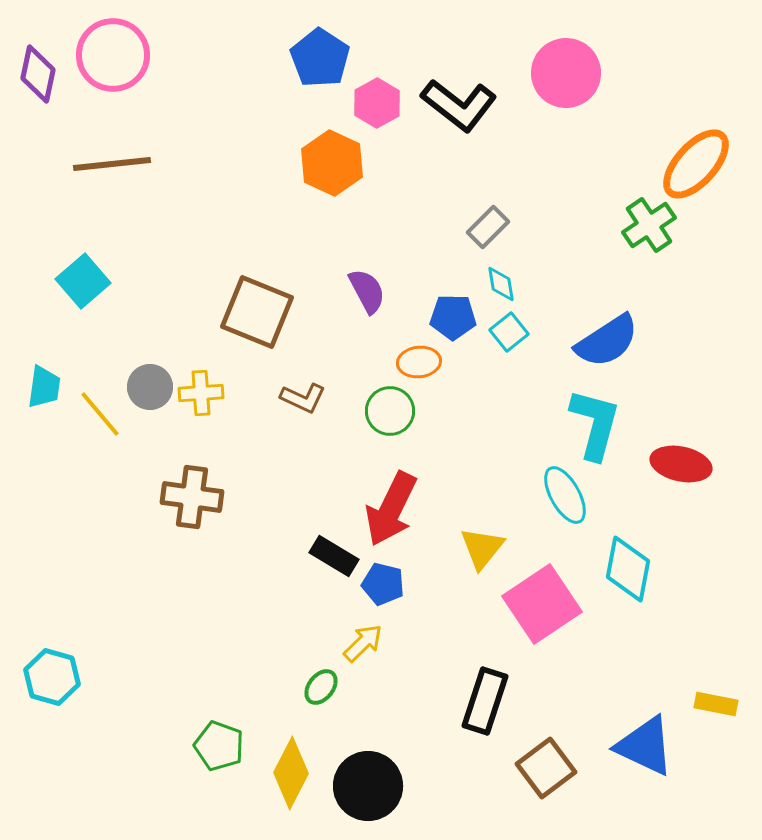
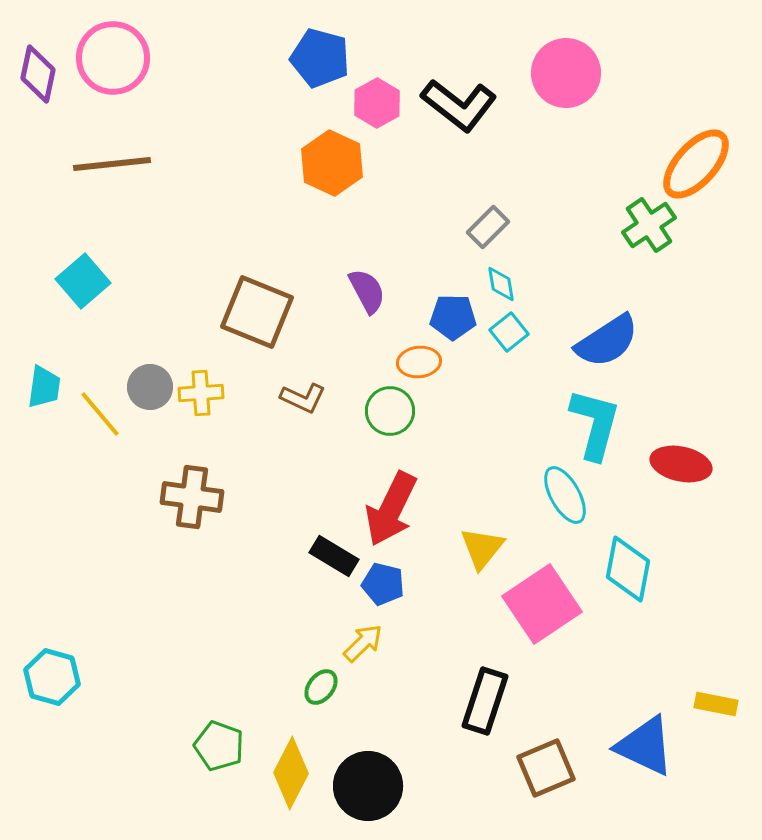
pink circle at (113, 55): moved 3 px down
blue pentagon at (320, 58): rotated 18 degrees counterclockwise
brown square at (546, 768): rotated 14 degrees clockwise
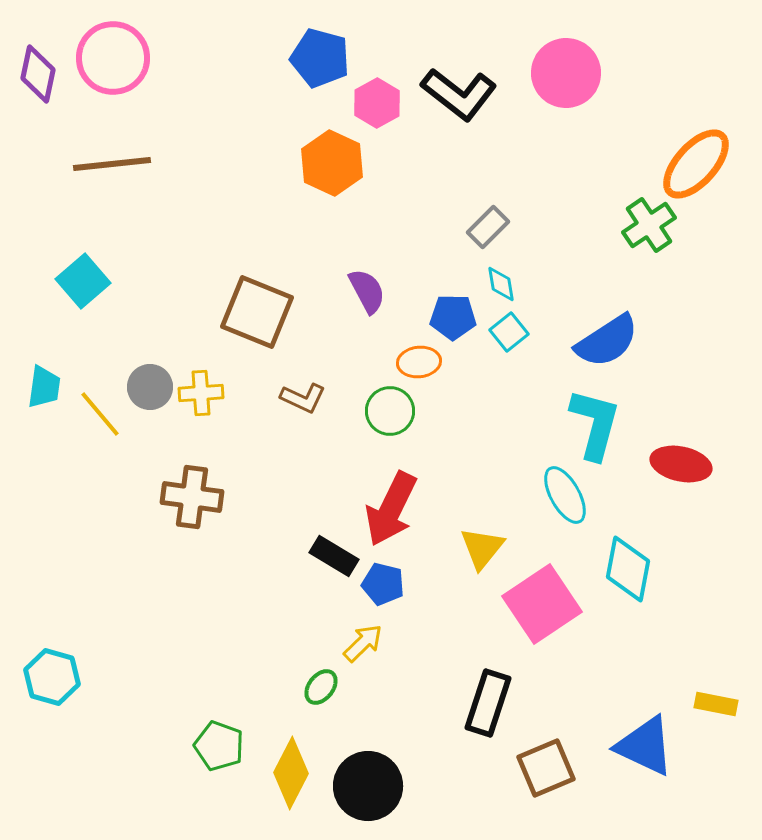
black L-shape at (459, 105): moved 11 px up
black rectangle at (485, 701): moved 3 px right, 2 px down
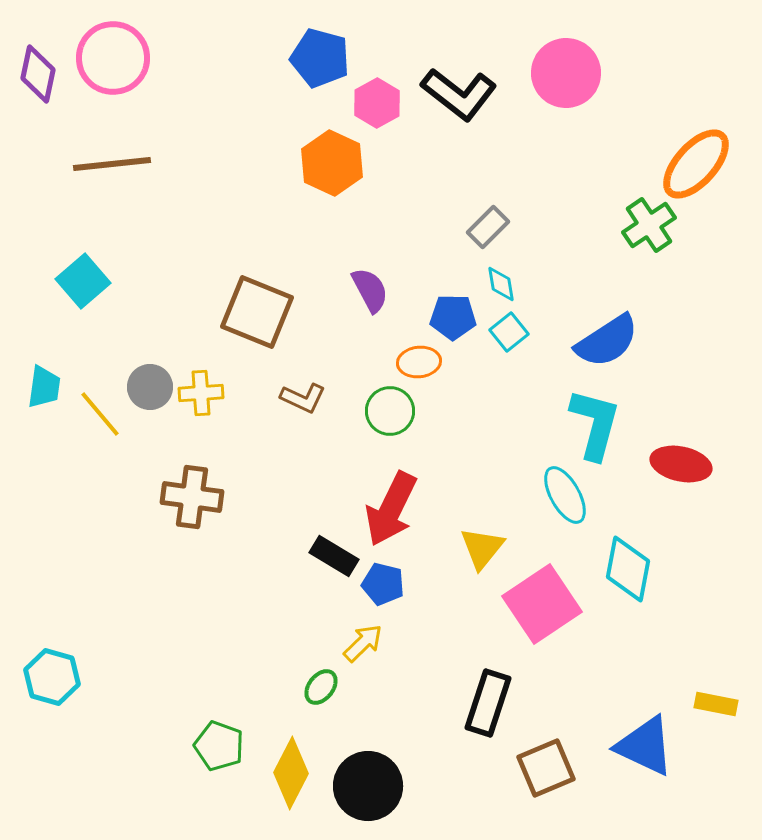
purple semicircle at (367, 291): moved 3 px right, 1 px up
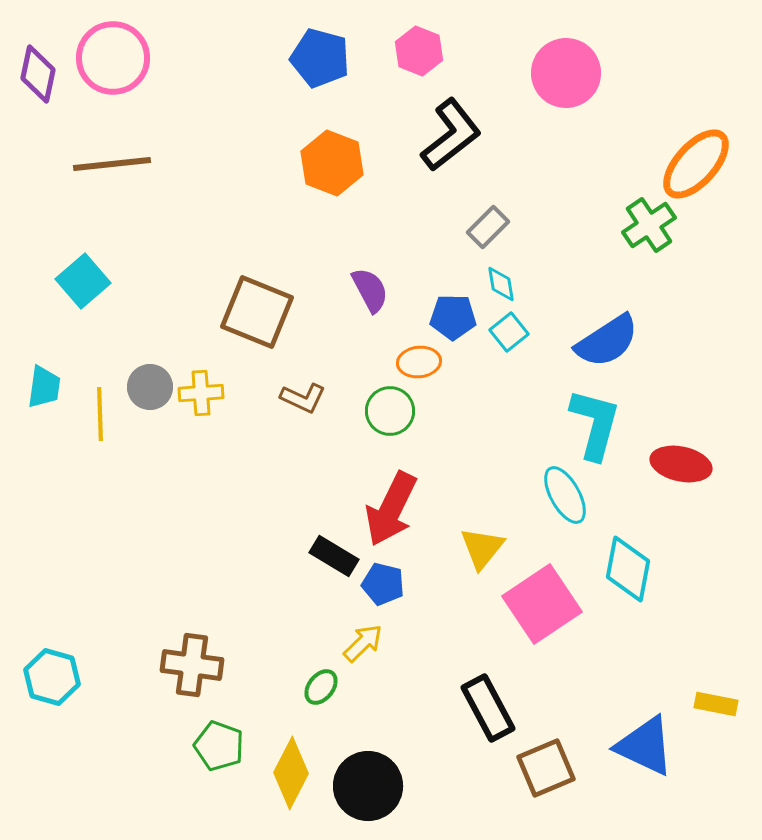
black L-shape at (459, 94): moved 8 px left, 41 px down; rotated 76 degrees counterclockwise
pink hexagon at (377, 103): moved 42 px right, 52 px up; rotated 9 degrees counterclockwise
orange hexagon at (332, 163): rotated 4 degrees counterclockwise
yellow line at (100, 414): rotated 38 degrees clockwise
brown cross at (192, 497): moved 168 px down
black rectangle at (488, 703): moved 5 px down; rotated 46 degrees counterclockwise
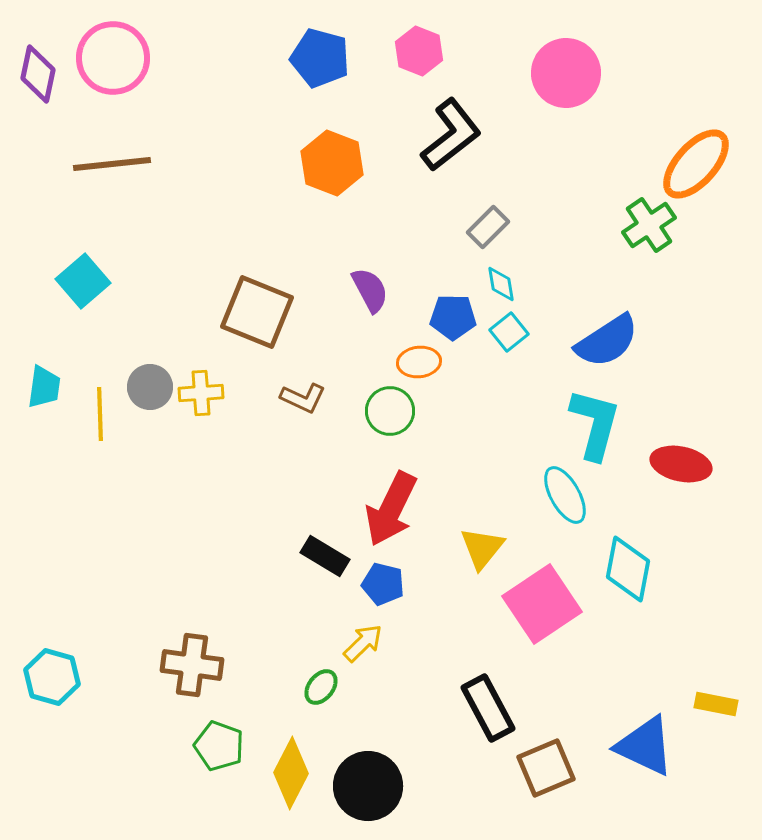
black rectangle at (334, 556): moved 9 px left
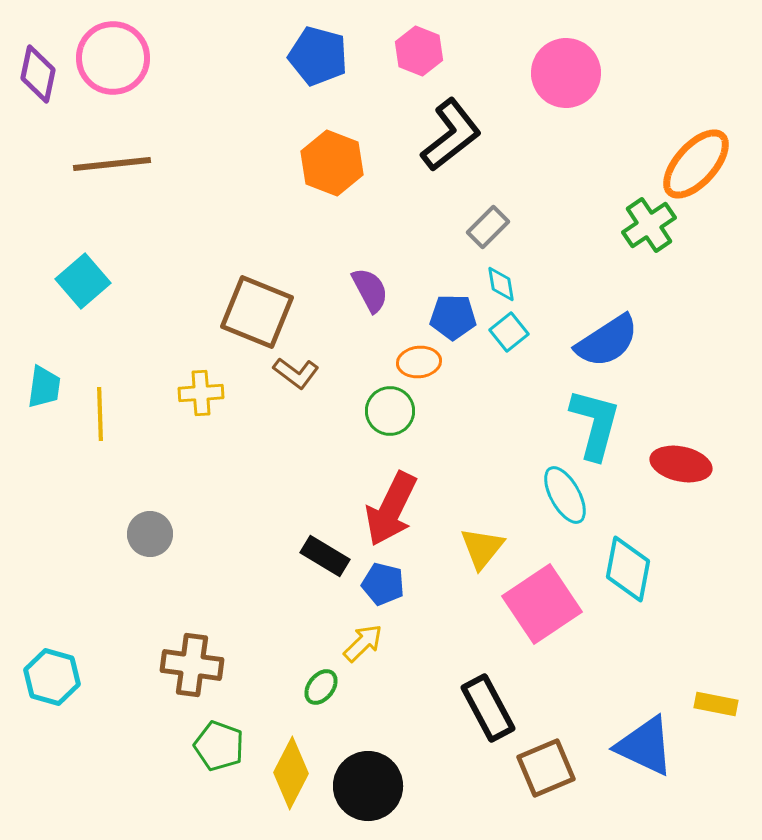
blue pentagon at (320, 58): moved 2 px left, 2 px up
gray circle at (150, 387): moved 147 px down
brown L-shape at (303, 398): moved 7 px left, 25 px up; rotated 12 degrees clockwise
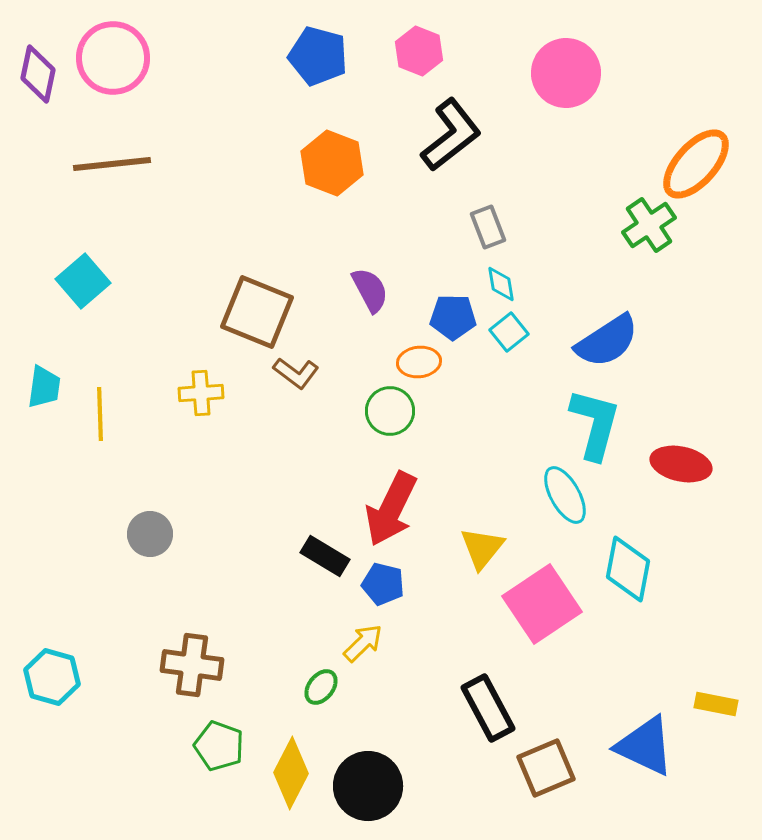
gray rectangle at (488, 227): rotated 66 degrees counterclockwise
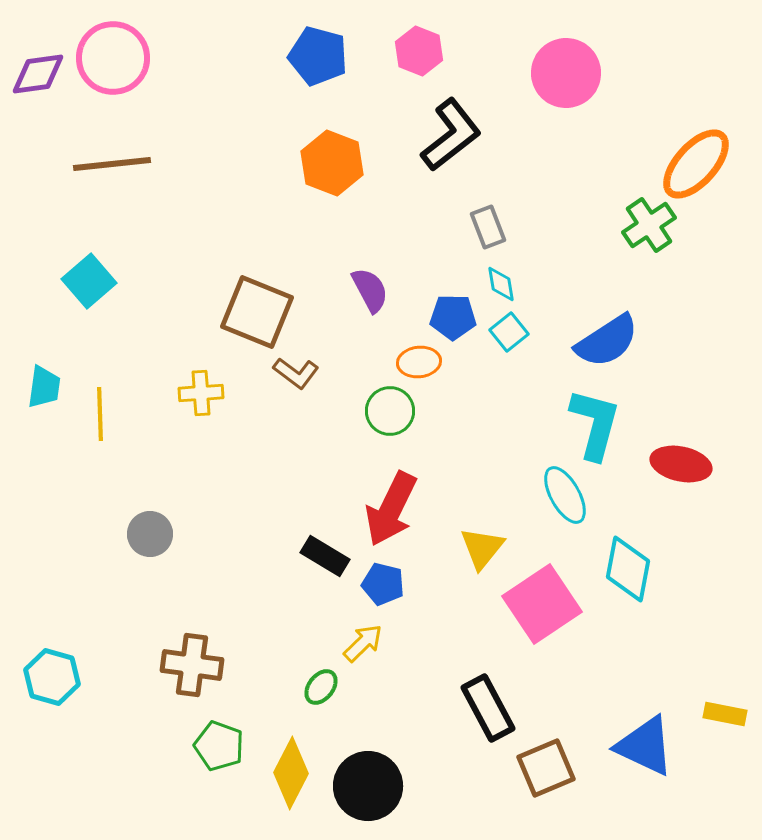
purple diamond at (38, 74): rotated 70 degrees clockwise
cyan square at (83, 281): moved 6 px right
yellow rectangle at (716, 704): moved 9 px right, 10 px down
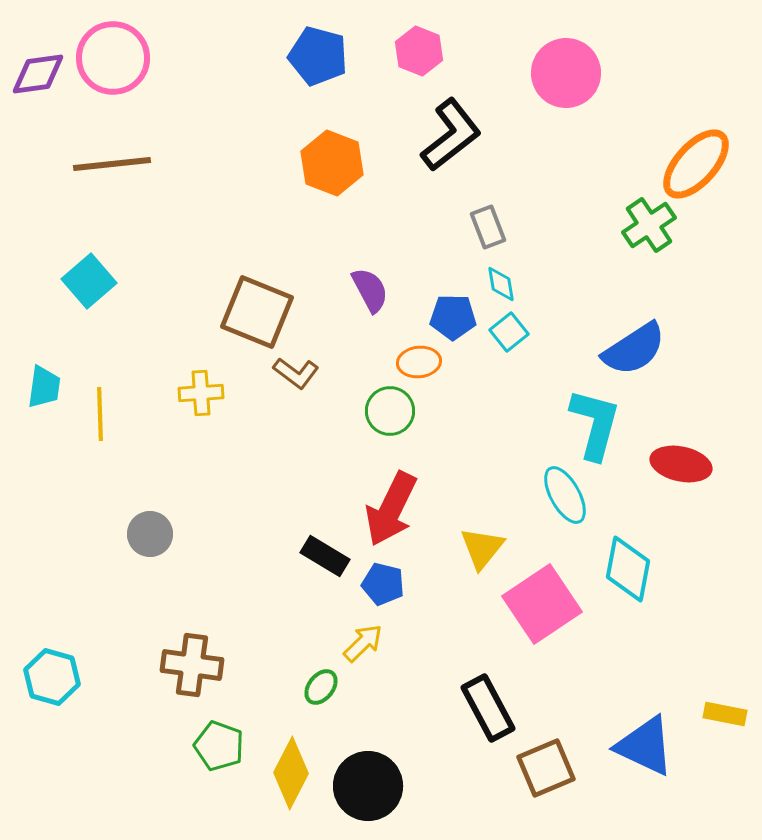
blue semicircle at (607, 341): moved 27 px right, 8 px down
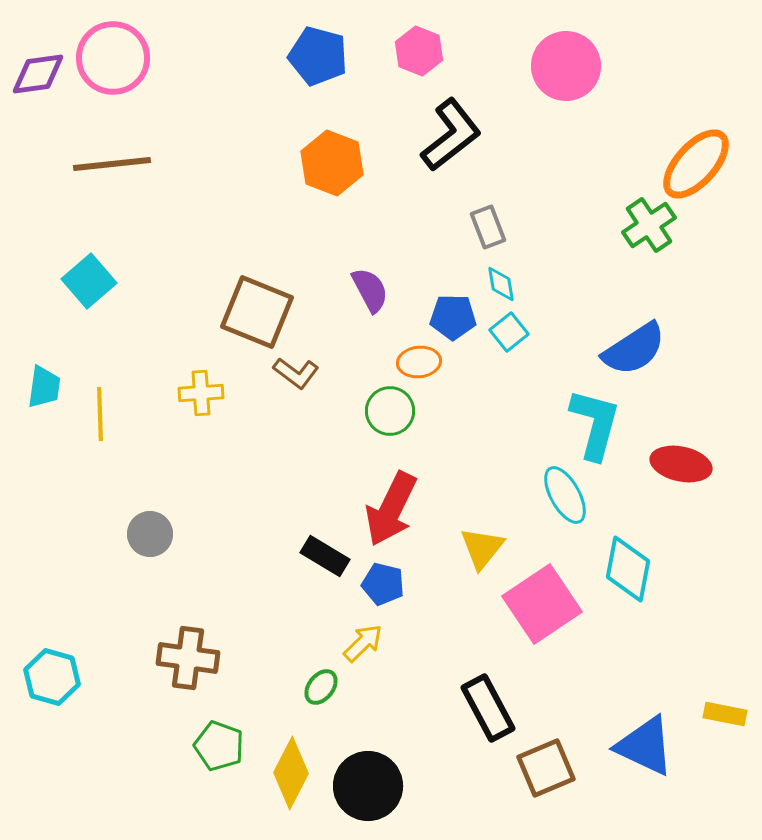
pink circle at (566, 73): moved 7 px up
brown cross at (192, 665): moved 4 px left, 7 px up
